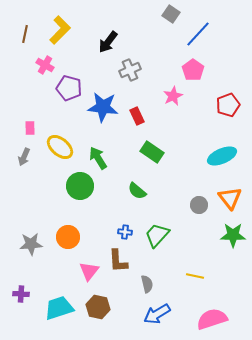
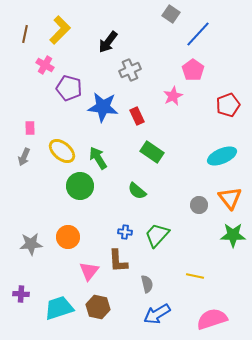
yellow ellipse: moved 2 px right, 4 px down
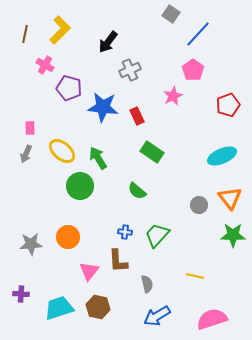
gray arrow: moved 2 px right, 3 px up
blue arrow: moved 2 px down
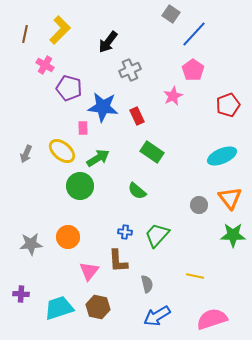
blue line: moved 4 px left
pink rectangle: moved 53 px right
green arrow: rotated 90 degrees clockwise
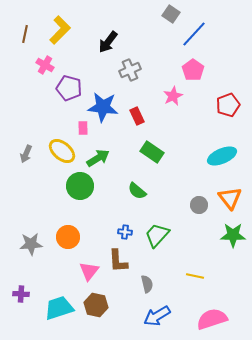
brown hexagon: moved 2 px left, 2 px up
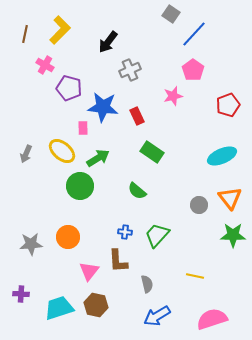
pink star: rotated 12 degrees clockwise
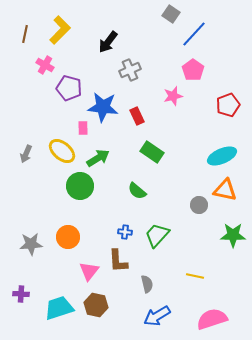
orange triangle: moved 5 px left, 8 px up; rotated 40 degrees counterclockwise
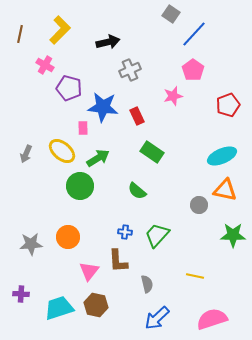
brown line: moved 5 px left
black arrow: rotated 140 degrees counterclockwise
blue arrow: moved 2 px down; rotated 12 degrees counterclockwise
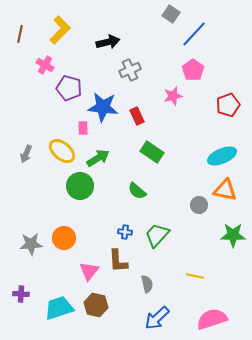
orange circle: moved 4 px left, 1 px down
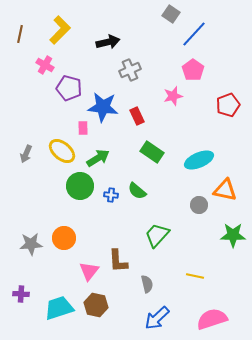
cyan ellipse: moved 23 px left, 4 px down
blue cross: moved 14 px left, 37 px up
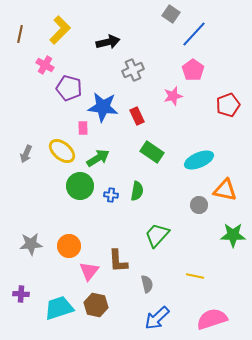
gray cross: moved 3 px right
green semicircle: rotated 120 degrees counterclockwise
orange circle: moved 5 px right, 8 px down
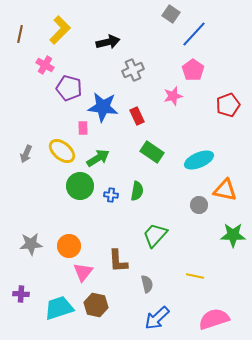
green trapezoid: moved 2 px left
pink triangle: moved 6 px left, 1 px down
pink semicircle: moved 2 px right
